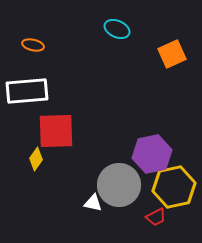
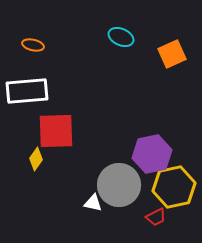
cyan ellipse: moved 4 px right, 8 px down
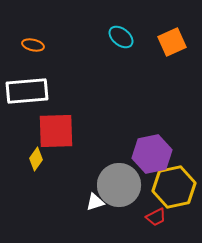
cyan ellipse: rotated 15 degrees clockwise
orange square: moved 12 px up
white triangle: moved 2 px right, 1 px up; rotated 30 degrees counterclockwise
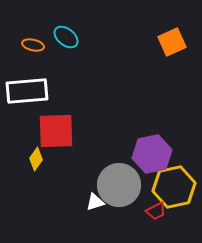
cyan ellipse: moved 55 px left
red trapezoid: moved 6 px up
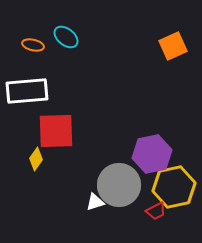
orange square: moved 1 px right, 4 px down
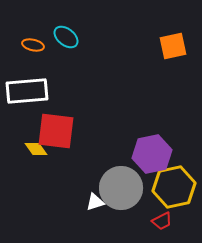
orange square: rotated 12 degrees clockwise
red square: rotated 9 degrees clockwise
yellow diamond: moved 10 px up; rotated 70 degrees counterclockwise
gray circle: moved 2 px right, 3 px down
red trapezoid: moved 6 px right, 10 px down
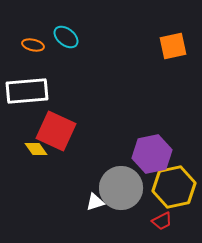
red square: rotated 18 degrees clockwise
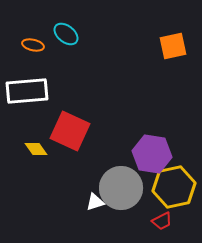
cyan ellipse: moved 3 px up
red square: moved 14 px right
purple hexagon: rotated 21 degrees clockwise
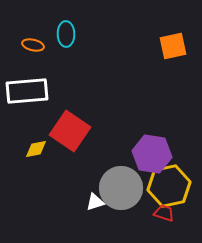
cyan ellipse: rotated 50 degrees clockwise
red square: rotated 9 degrees clockwise
yellow diamond: rotated 65 degrees counterclockwise
yellow hexagon: moved 5 px left, 1 px up
red trapezoid: moved 2 px right, 8 px up; rotated 135 degrees counterclockwise
